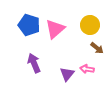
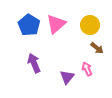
blue pentagon: rotated 15 degrees clockwise
pink triangle: moved 1 px right, 5 px up
pink arrow: rotated 56 degrees clockwise
purple triangle: moved 3 px down
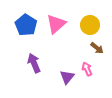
blue pentagon: moved 3 px left
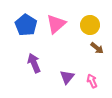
pink arrow: moved 5 px right, 12 px down
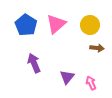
brown arrow: rotated 32 degrees counterclockwise
pink arrow: moved 1 px left, 2 px down
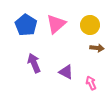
purple triangle: moved 1 px left, 5 px up; rotated 42 degrees counterclockwise
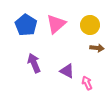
purple triangle: moved 1 px right, 1 px up
pink arrow: moved 4 px left
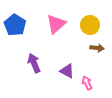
blue pentagon: moved 11 px left
